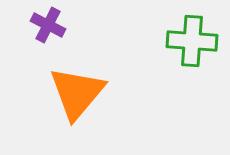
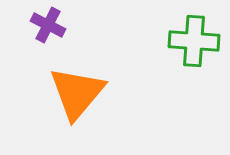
green cross: moved 2 px right
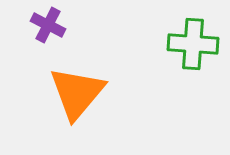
green cross: moved 1 px left, 3 px down
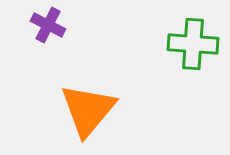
orange triangle: moved 11 px right, 17 px down
